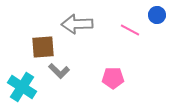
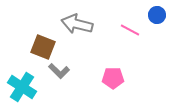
gray arrow: rotated 16 degrees clockwise
brown square: rotated 25 degrees clockwise
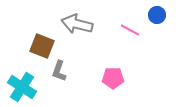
brown square: moved 1 px left, 1 px up
gray L-shape: rotated 65 degrees clockwise
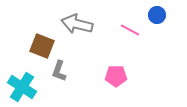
pink pentagon: moved 3 px right, 2 px up
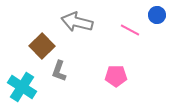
gray arrow: moved 2 px up
brown square: rotated 25 degrees clockwise
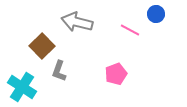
blue circle: moved 1 px left, 1 px up
pink pentagon: moved 2 px up; rotated 20 degrees counterclockwise
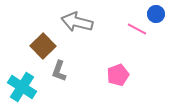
pink line: moved 7 px right, 1 px up
brown square: moved 1 px right
pink pentagon: moved 2 px right, 1 px down
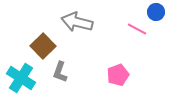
blue circle: moved 2 px up
gray L-shape: moved 1 px right, 1 px down
cyan cross: moved 1 px left, 9 px up
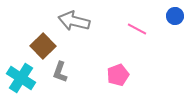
blue circle: moved 19 px right, 4 px down
gray arrow: moved 3 px left, 1 px up
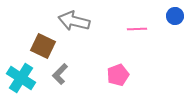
pink line: rotated 30 degrees counterclockwise
brown square: rotated 20 degrees counterclockwise
gray L-shape: moved 2 px down; rotated 25 degrees clockwise
